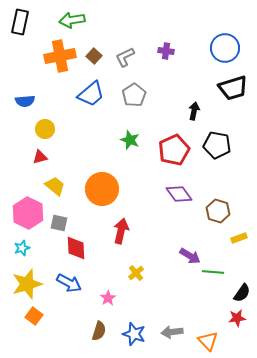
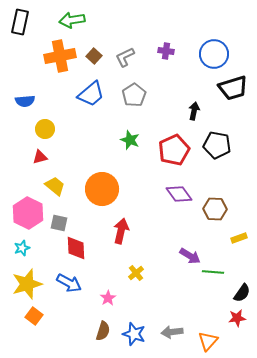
blue circle: moved 11 px left, 6 px down
brown hexagon: moved 3 px left, 2 px up; rotated 15 degrees counterclockwise
brown semicircle: moved 4 px right
orange triangle: rotated 25 degrees clockwise
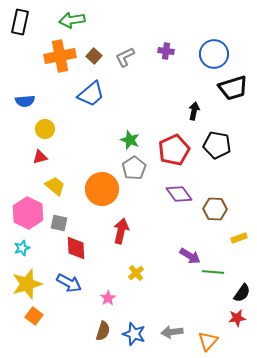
gray pentagon: moved 73 px down
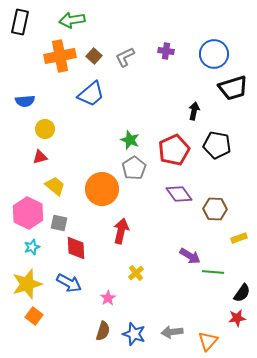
cyan star: moved 10 px right, 1 px up
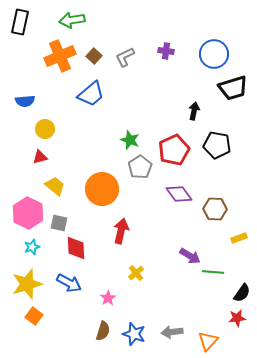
orange cross: rotated 12 degrees counterclockwise
gray pentagon: moved 6 px right, 1 px up
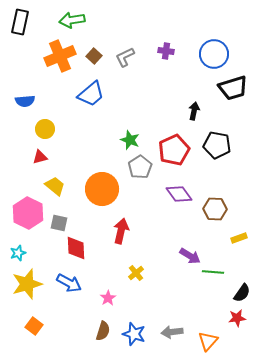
cyan star: moved 14 px left, 6 px down
orange square: moved 10 px down
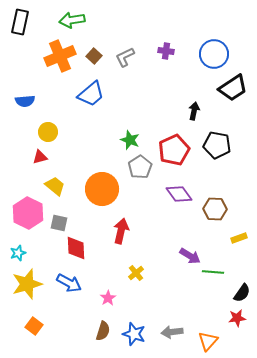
black trapezoid: rotated 16 degrees counterclockwise
yellow circle: moved 3 px right, 3 px down
